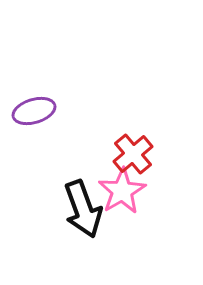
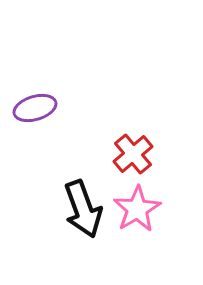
purple ellipse: moved 1 px right, 3 px up
pink star: moved 15 px right, 18 px down
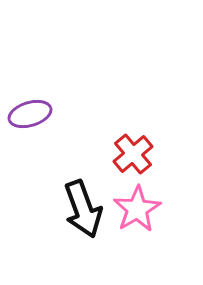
purple ellipse: moved 5 px left, 6 px down
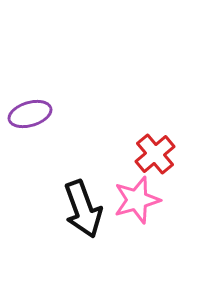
red cross: moved 22 px right
pink star: moved 9 px up; rotated 15 degrees clockwise
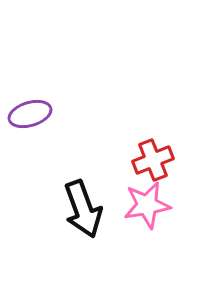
red cross: moved 2 px left, 6 px down; rotated 18 degrees clockwise
pink star: moved 10 px right, 5 px down; rotated 6 degrees clockwise
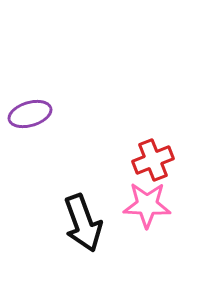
pink star: rotated 12 degrees clockwise
black arrow: moved 14 px down
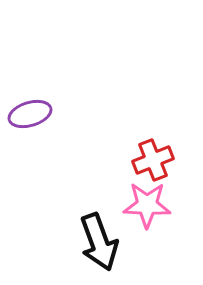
black arrow: moved 16 px right, 19 px down
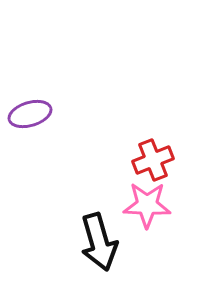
black arrow: rotated 4 degrees clockwise
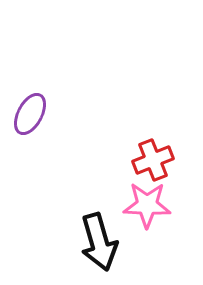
purple ellipse: rotated 45 degrees counterclockwise
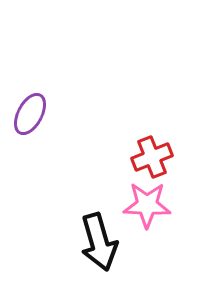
red cross: moved 1 px left, 3 px up
